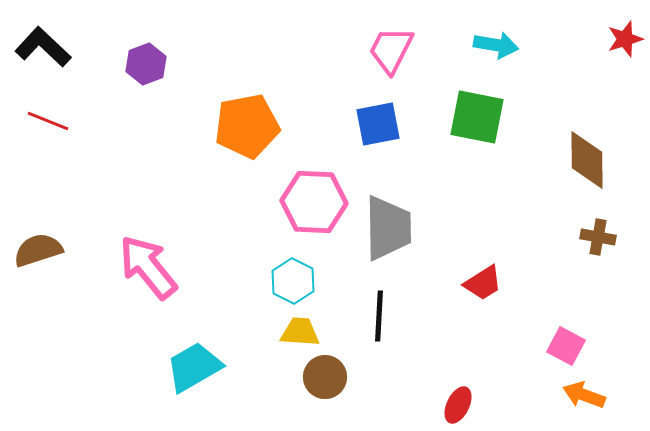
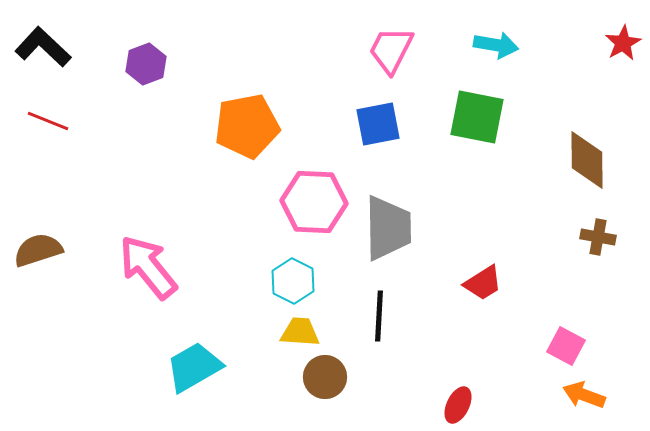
red star: moved 2 px left, 4 px down; rotated 12 degrees counterclockwise
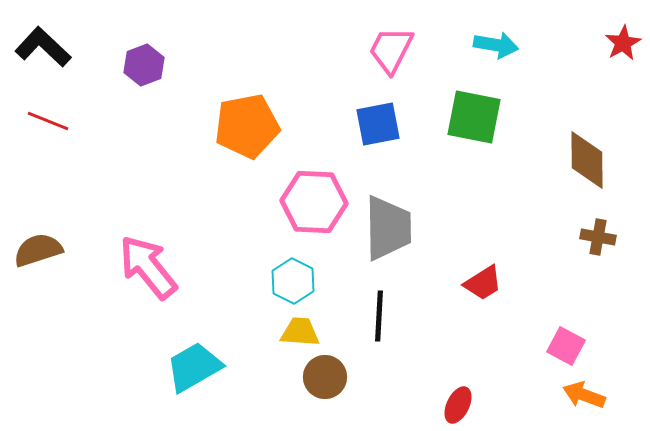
purple hexagon: moved 2 px left, 1 px down
green square: moved 3 px left
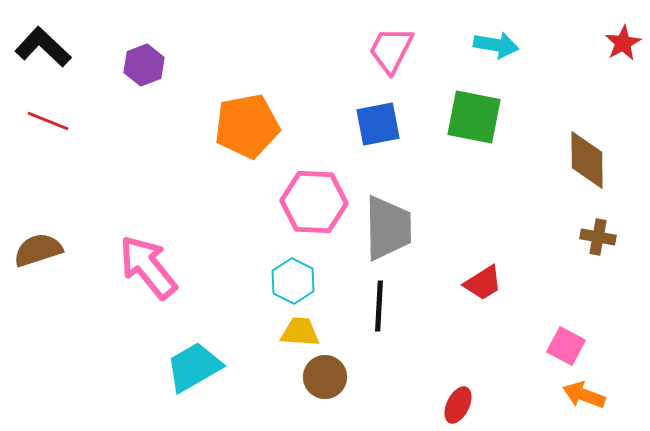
black line: moved 10 px up
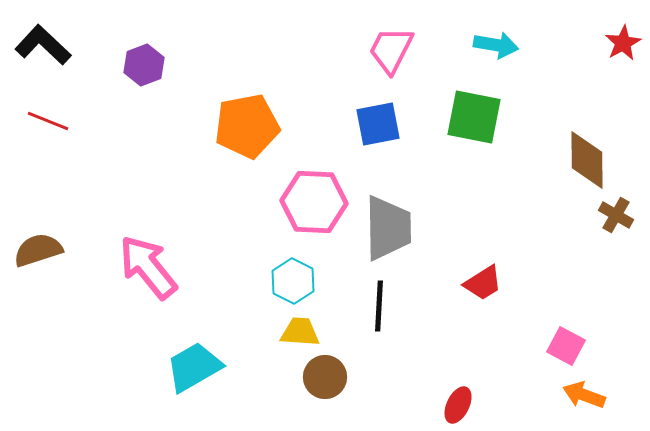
black L-shape: moved 2 px up
brown cross: moved 18 px right, 22 px up; rotated 20 degrees clockwise
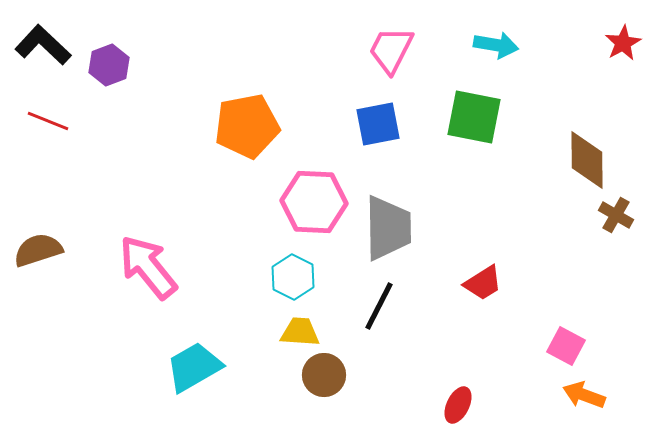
purple hexagon: moved 35 px left
cyan hexagon: moved 4 px up
black line: rotated 24 degrees clockwise
brown circle: moved 1 px left, 2 px up
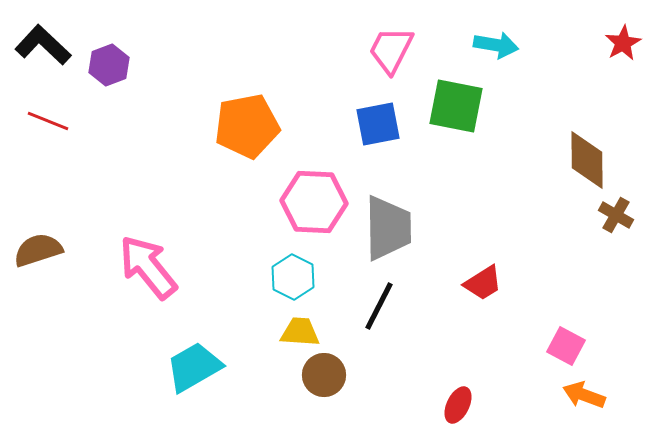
green square: moved 18 px left, 11 px up
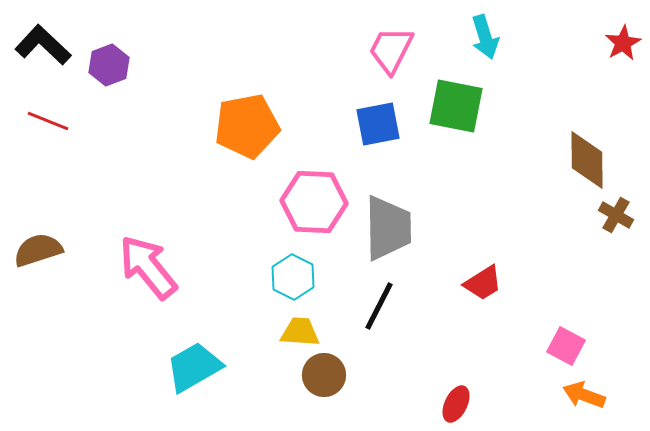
cyan arrow: moved 11 px left, 8 px up; rotated 63 degrees clockwise
red ellipse: moved 2 px left, 1 px up
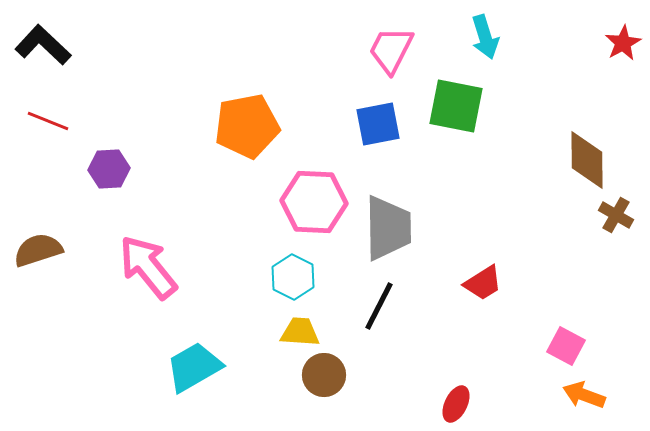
purple hexagon: moved 104 px down; rotated 18 degrees clockwise
